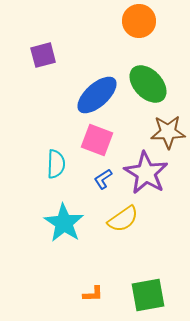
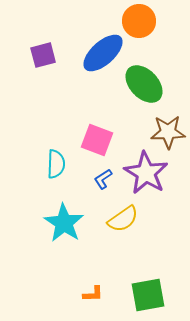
green ellipse: moved 4 px left
blue ellipse: moved 6 px right, 42 px up
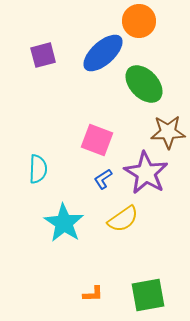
cyan semicircle: moved 18 px left, 5 px down
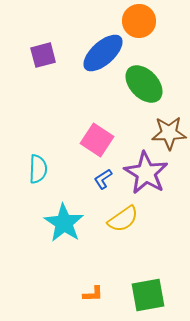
brown star: moved 1 px right, 1 px down
pink square: rotated 12 degrees clockwise
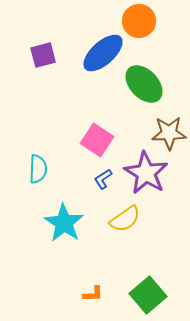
yellow semicircle: moved 2 px right
green square: rotated 30 degrees counterclockwise
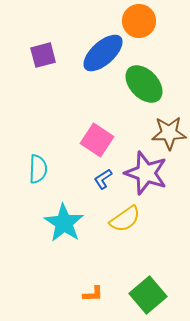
purple star: rotated 12 degrees counterclockwise
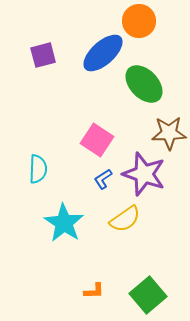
purple star: moved 2 px left, 1 px down
orange L-shape: moved 1 px right, 3 px up
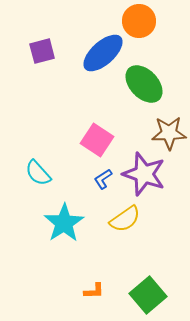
purple square: moved 1 px left, 4 px up
cyan semicircle: moved 4 px down; rotated 136 degrees clockwise
cyan star: rotated 6 degrees clockwise
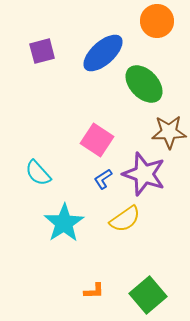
orange circle: moved 18 px right
brown star: moved 1 px up
